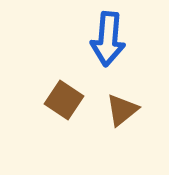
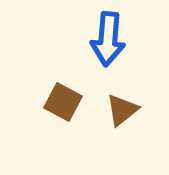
brown square: moved 1 px left, 2 px down; rotated 6 degrees counterclockwise
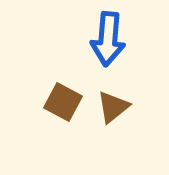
brown triangle: moved 9 px left, 3 px up
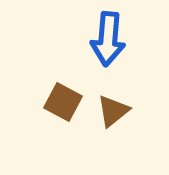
brown triangle: moved 4 px down
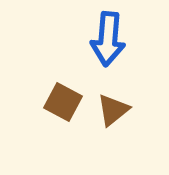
brown triangle: moved 1 px up
